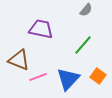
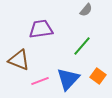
purple trapezoid: rotated 20 degrees counterclockwise
green line: moved 1 px left, 1 px down
pink line: moved 2 px right, 4 px down
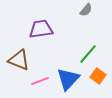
green line: moved 6 px right, 8 px down
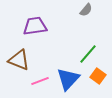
purple trapezoid: moved 6 px left, 3 px up
